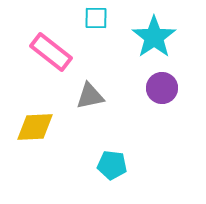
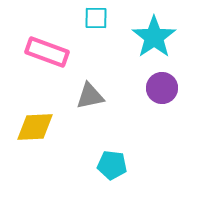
pink rectangle: moved 4 px left; rotated 18 degrees counterclockwise
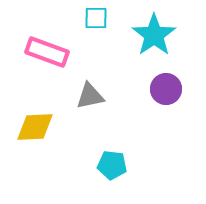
cyan star: moved 2 px up
purple circle: moved 4 px right, 1 px down
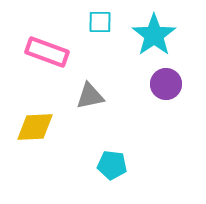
cyan square: moved 4 px right, 4 px down
purple circle: moved 5 px up
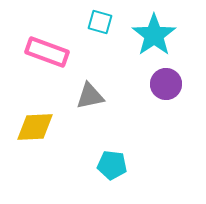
cyan square: rotated 15 degrees clockwise
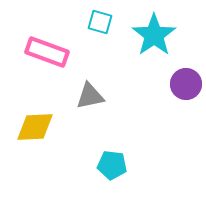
purple circle: moved 20 px right
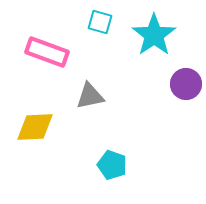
cyan pentagon: rotated 12 degrees clockwise
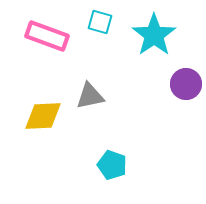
pink rectangle: moved 16 px up
yellow diamond: moved 8 px right, 11 px up
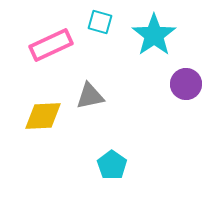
pink rectangle: moved 4 px right, 9 px down; rotated 45 degrees counterclockwise
cyan pentagon: rotated 16 degrees clockwise
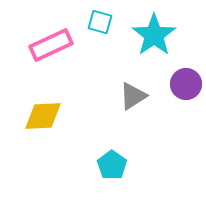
gray triangle: moved 43 px right; rotated 20 degrees counterclockwise
